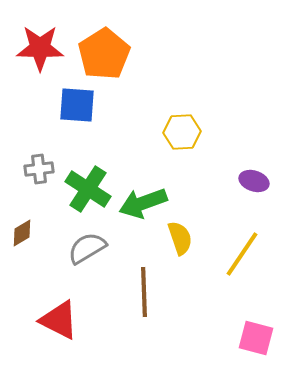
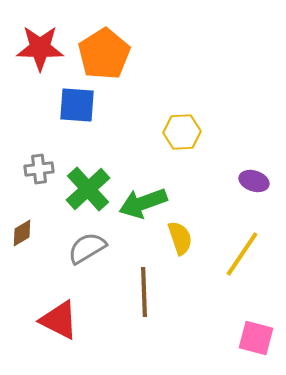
green cross: rotated 15 degrees clockwise
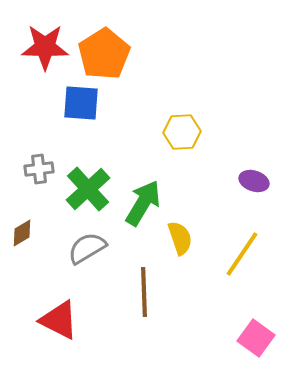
red star: moved 5 px right, 1 px up
blue square: moved 4 px right, 2 px up
green arrow: rotated 141 degrees clockwise
pink square: rotated 21 degrees clockwise
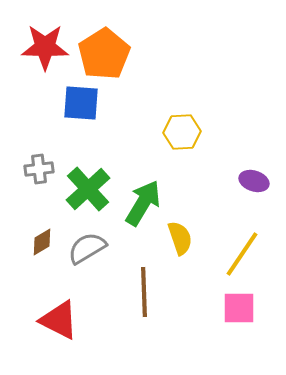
brown diamond: moved 20 px right, 9 px down
pink square: moved 17 px left, 30 px up; rotated 36 degrees counterclockwise
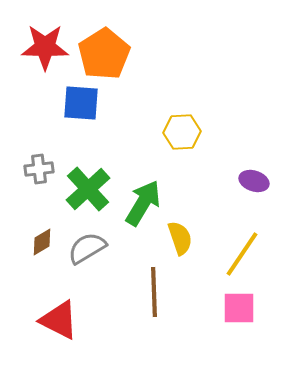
brown line: moved 10 px right
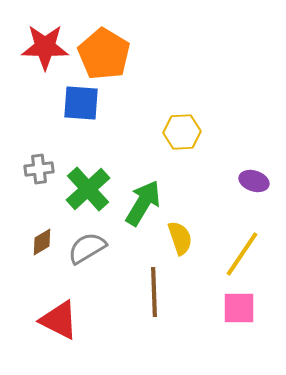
orange pentagon: rotated 9 degrees counterclockwise
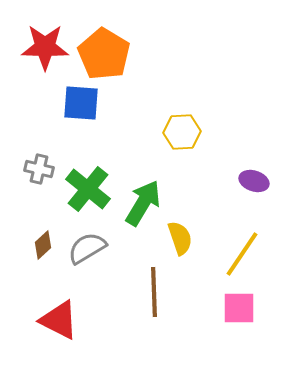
gray cross: rotated 20 degrees clockwise
green cross: rotated 9 degrees counterclockwise
brown diamond: moved 1 px right, 3 px down; rotated 12 degrees counterclockwise
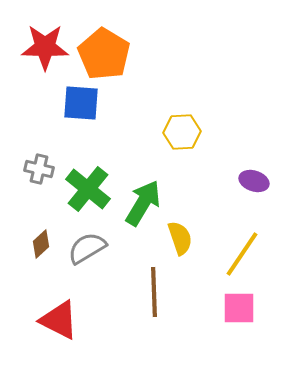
brown diamond: moved 2 px left, 1 px up
